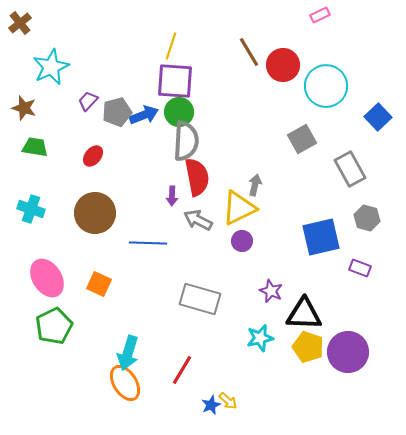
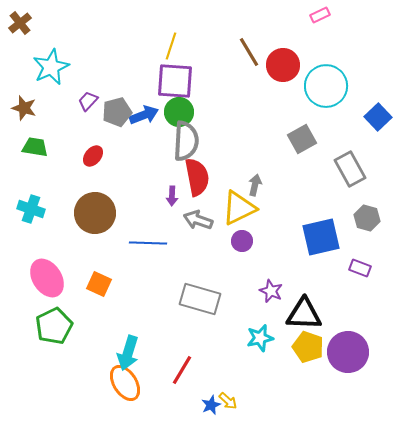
gray arrow at (198, 220): rotated 8 degrees counterclockwise
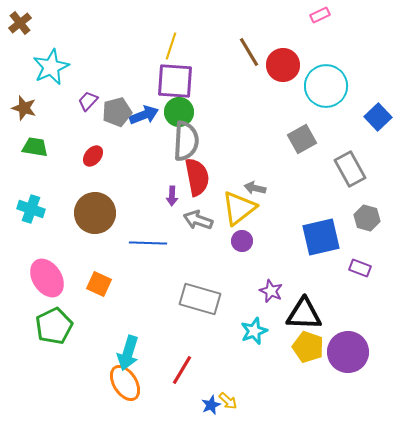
gray arrow at (255, 185): moved 3 px down; rotated 90 degrees counterclockwise
yellow triangle at (239, 208): rotated 12 degrees counterclockwise
cyan star at (260, 338): moved 6 px left, 7 px up; rotated 8 degrees counterclockwise
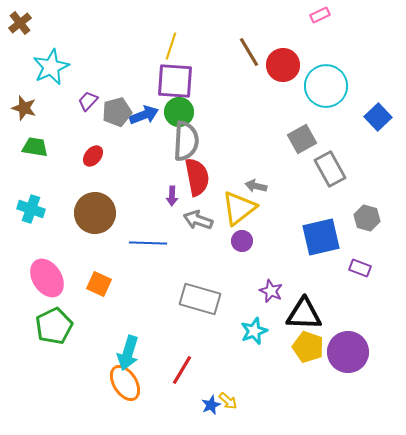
gray rectangle at (350, 169): moved 20 px left
gray arrow at (255, 188): moved 1 px right, 2 px up
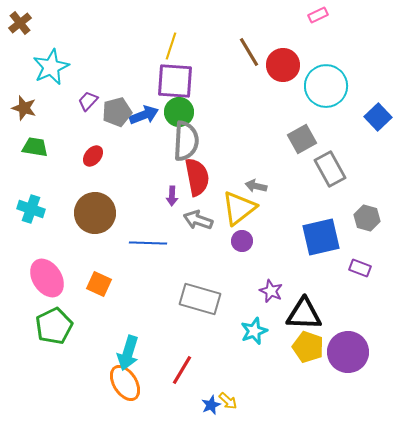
pink rectangle at (320, 15): moved 2 px left
